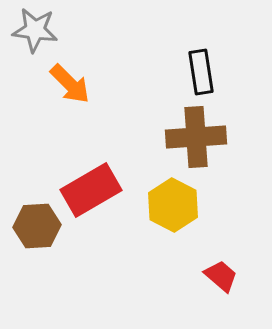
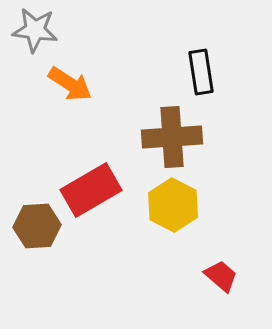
orange arrow: rotated 12 degrees counterclockwise
brown cross: moved 24 px left
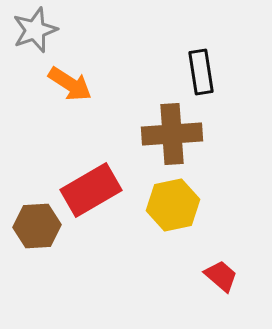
gray star: rotated 27 degrees counterclockwise
brown cross: moved 3 px up
yellow hexagon: rotated 21 degrees clockwise
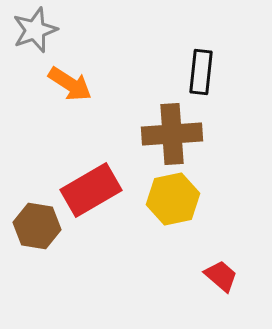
black rectangle: rotated 15 degrees clockwise
yellow hexagon: moved 6 px up
brown hexagon: rotated 12 degrees clockwise
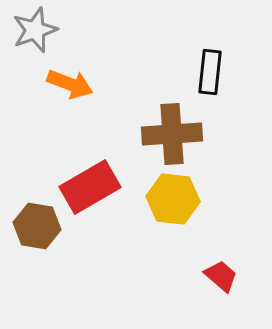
black rectangle: moved 9 px right
orange arrow: rotated 12 degrees counterclockwise
red rectangle: moved 1 px left, 3 px up
yellow hexagon: rotated 18 degrees clockwise
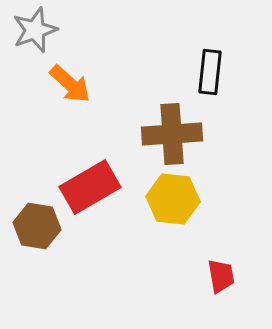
orange arrow: rotated 21 degrees clockwise
red trapezoid: rotated 39 degrees clockwise
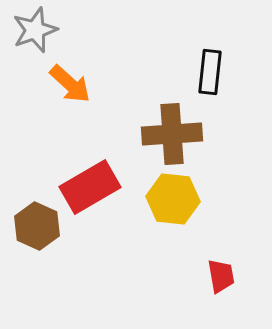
brown hexagon: rotated 15 degrees clockwise
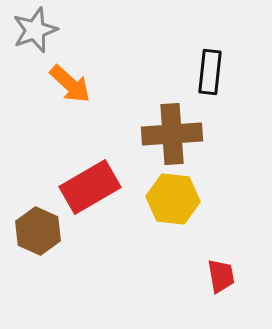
brown hexagon: moved 1 px right, 5 px down
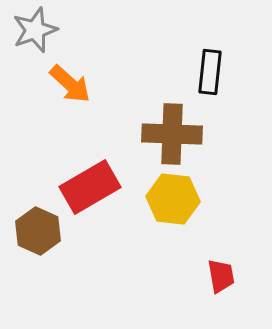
brown cross: rotated 6 degrees clockwise
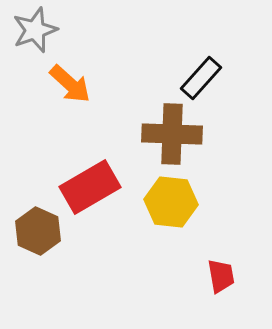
black rectangle: moved 9 px left, 6 px down; rotated 36 degrees clockwise
yellow hexagon: moved 2 px left, 3 px down
